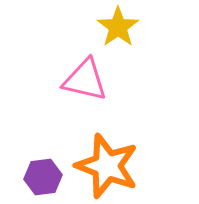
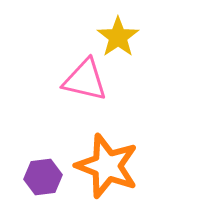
yellow star: moved 10 px down
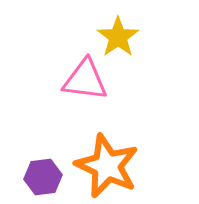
pink triangle: rotated 6 degrees counterclockwise
orange star: rotated 4 degrees clockwise
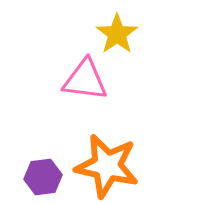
yellow star: moved 1 px left, 3 px up
orange star: rotated 12 degrees counterclockwise
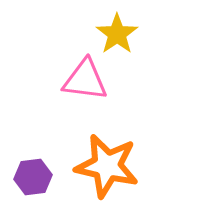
purple hexagon: moved 10 px left
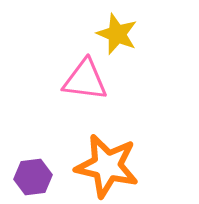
yellow star: rotated 15 degrees counterclockwise
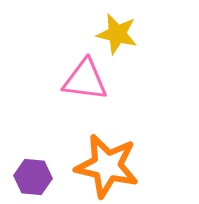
yellow star: rotated 9 degrees counterclockwise
purple hexagon: rotated 12 degrees clockwise
